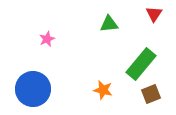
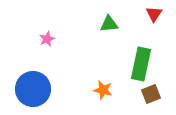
green rectangle: rotated 28 degrees counterclockwise
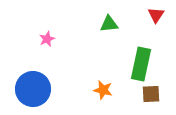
red triangle: moved 2 px right, 1 px down
brown square: rotated 18 degrees clockwise
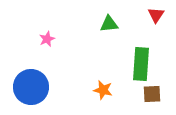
green rectangle: rotated 8 degrees counterclockwise
blue circle: moved 2 px left, 2 px up
brown square: moved 1 px right
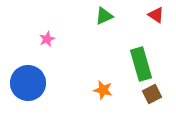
red triangle: rotated 30 degrees counterclockwise
green triangle: moved 5 px left, 8 px up; rotated 18 degrees counterclockwise
green rectangle: rotated 20 degrees counterclockwise
blue circle: moved 3 px left, 4 px up
brown square: rotated 24 degrees counterclockwise
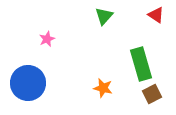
green triangle: rotated 24 degrees counterclockwise
orange star: moved 2 px up
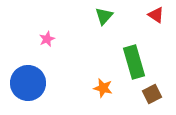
green rectangle: moved 7 px left, 2 px up
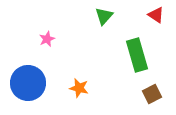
green rectangle: moved 3 px right, 7 px up
orange star: moved 24 px left
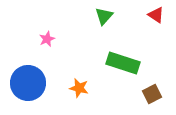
green rectangle: moved 14 px left, 8 px down; rotated 56 degrees counterclockwise
